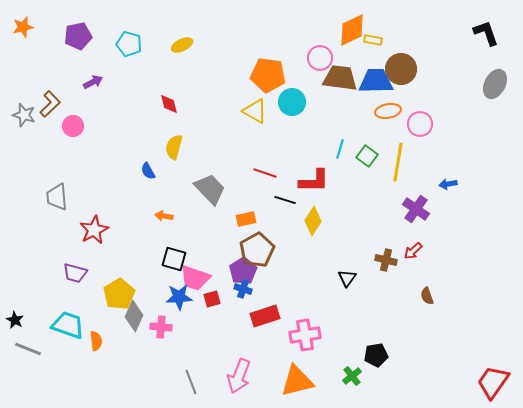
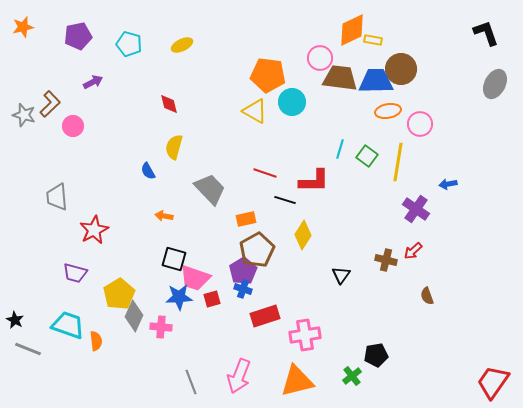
yellow diamond at (313, 221): moved 10 px left, 14 px down
black triangle at (347, 278): moved 6 px left, 3 px up
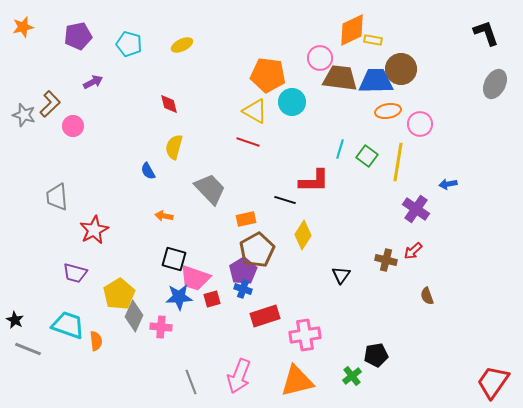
red line at (265, 173): moved 17 px left, 31 px up
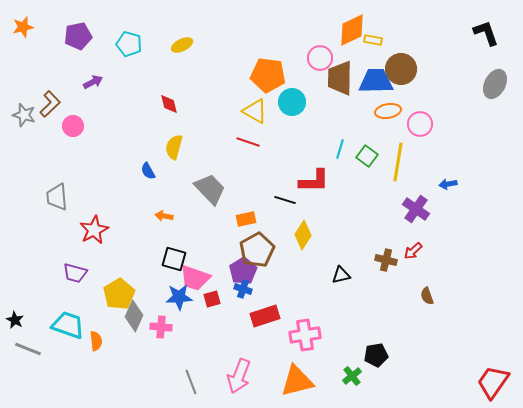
brown trapezoid at (340, 78): rotated 96 degrees counterclockwise
black triangle at (341, 275): rotated 42 degrees clockwise
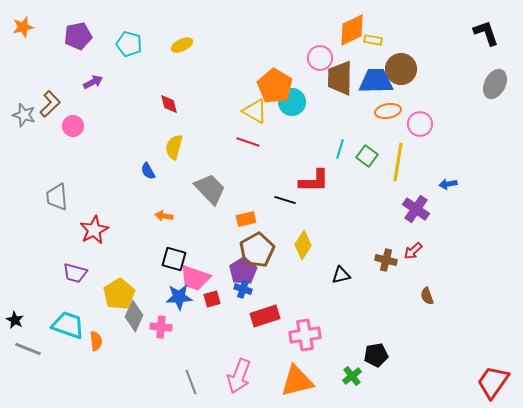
orange pentagon at (268, 75): moved 7 px right, 11 px down; rotated 24 degrees clockwise
yellow diamond at (303, 235): moved 10 px down
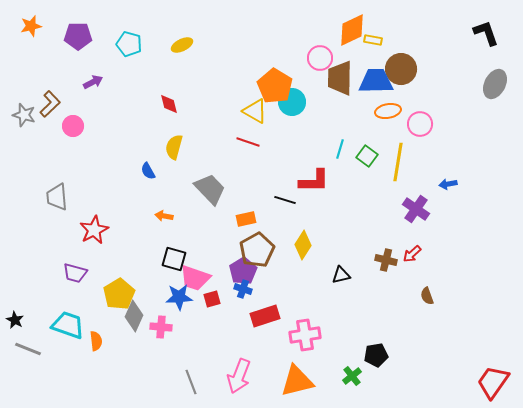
orange star at (23, 27): moved 8 px right, 1 px up
purple pentagon at (78, 36): rotated 12 degrees clockwise
red arrow at (413, 251): moved 1 px left, 3 px down
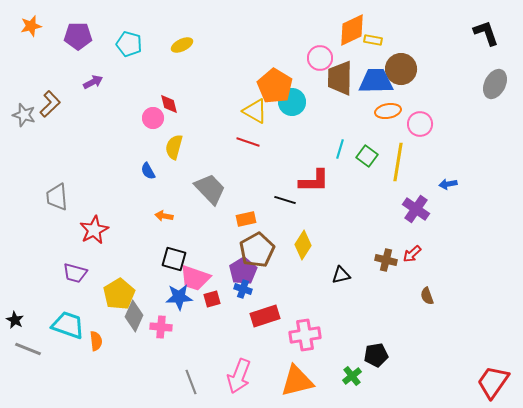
pink circle at (73, 126): moved 80 px right, 8 px up
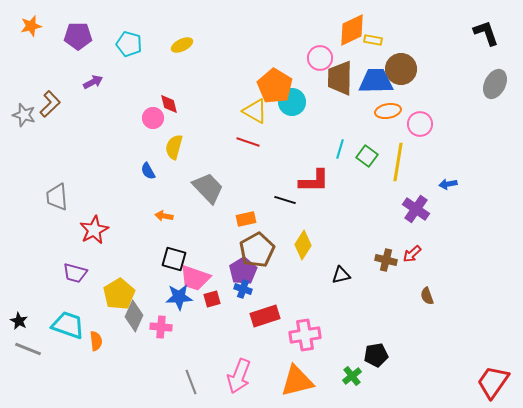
gray trapezoid at (210, 189): moved 2 px left, 1 px up
black star at (15, 320): moved 4 px right, 1 px down
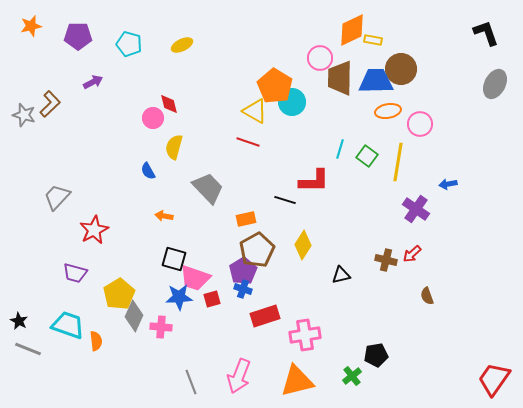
gray trapezoid at (57, 197): rotated 48 degrees clockwise
red trapezoid at (493, 382): moved 1 px right, 3 px up
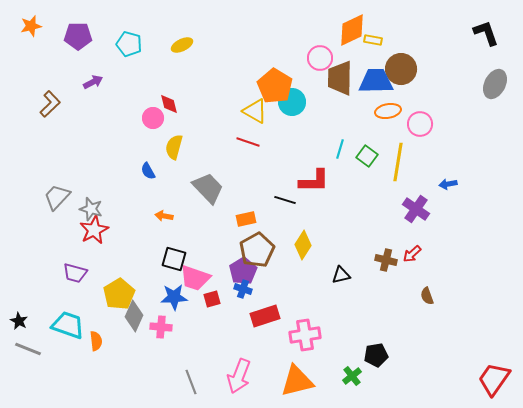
gray star at (24, 115): moved 67 px right, 94 px down
blue star at (179, 297): moved 5 px left
